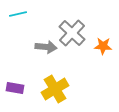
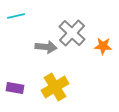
cyan line: moved 2 px left, 2 px down
yellow cross: moved 2 px up
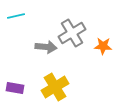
gray cross: rotated 16 degrees clockwise
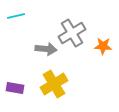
gray arrow: moved 2 px down
yellow cross: moved 1 px left, 3 px up
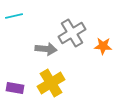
cyan line: moved 2 px left
yellow cross: moved 3 px left, 1 px up
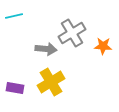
yellow cross: moved 1 px up
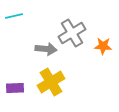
purple rectangle: rotated 12 degrees counterclockwise
